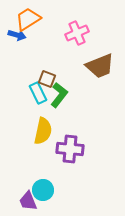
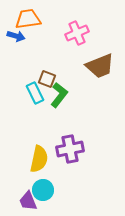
orange trapezoid: rotated 24 degrees clockwise
blue arrow: moved 1 px left, 1 px down
cyan rectangle: moved 3 px left
yellow semicircle: moved 4 px left, 28 px down
purple cross: rotated 16 degrees counterclockwise
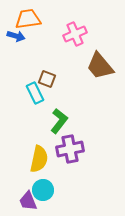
pink cross: moved 2 px left, 1 px down
brown trapezoid: rotated 72 degrees clockwise
green L-shape: moved 26 px down
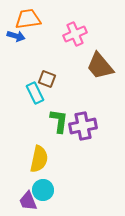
green L-shape: rotated 30 degrees counterclockwise
purple cross: moved 13 px right, 23 px up
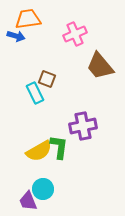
green L-shape: moved 26 px down
yellow semicircle: moved 8 px up; rotated 48 degrees clockwise
cyan circle: moved 1 px up
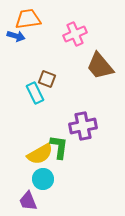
yellow semicircle: moved 1 px right, 3 px down
cyan circle: moved 10 px up
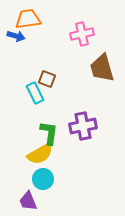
pink cross: moved 7 px right; rotated 10 degrees clockwise
brown trapezoid: moved 2 px right, 2 px down; rotated 24 degrees clockwise
green L-shape: moved 10 px left, 14 px up
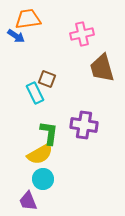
blue arrow: rotated 18 degrees clockwise
purple cross: moved 1 px right, 1 px up; rotated 20 degrees clockwise
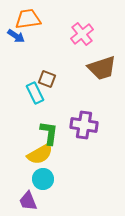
pink cross: rotated 25 degrees counterclockwise
brown trapezoid: rotated 92 degrees counterclockwise
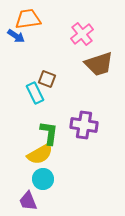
brown trapezoid: moved 3 px left, 4 px up
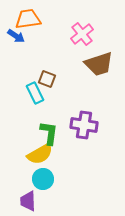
purple trapezoid: rotated 20 degrees clockwise
